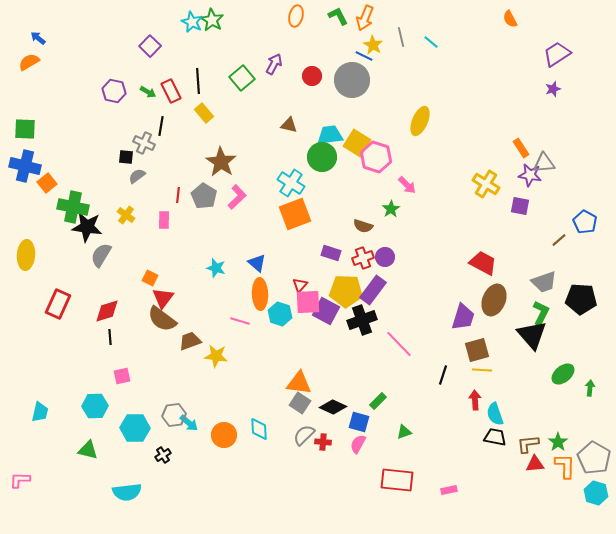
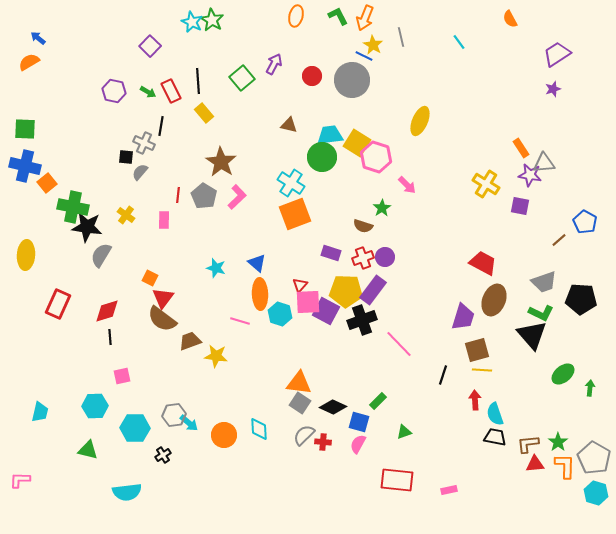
cyan line at (431, 42): moved 28 px right; rotated 14 degrees clockwise
gray semicircle at (137, 176): moved 3 px right, 4 px up; rotated 12 degrees counterclockwise
green star at (391, 209): moved 9 px left, 1 px up
green L-shape at (541, 313): rotated 90 degrees clockwise
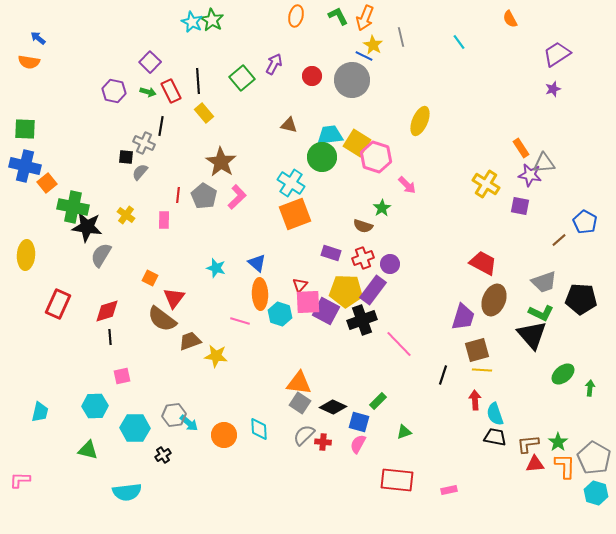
purple square at (150, 46): moved 16 px down
orange semicircle at (29, 62): rotated 140 degrees counterclockwise
green arrow at (148, 92): rotated 14 degrees counterclockwise
purple circle at (385, 257): moved 5 px right, 7 px down
red triangle at (163, 298): moved 11 px right
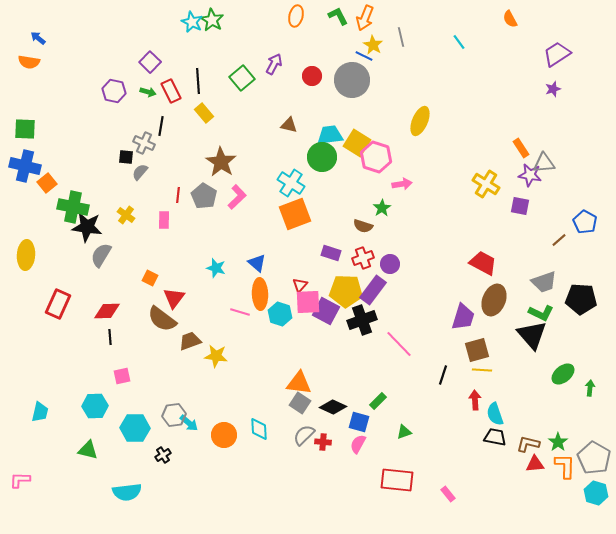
pink arrow at (407, 185): moved 5 px left, 1 px up; rotated 54 degrees counterclockwise
red diamond at (107, 311): rotated 16 degrees clockwise
pink line at (240, 321): moved 9 px up
brown L-shape at (528, 444): rotated 20 degrees clockwise
pink rectangle at (449, 490): moved 1 px left, 4 px down; rotated 63 degrees clockwise
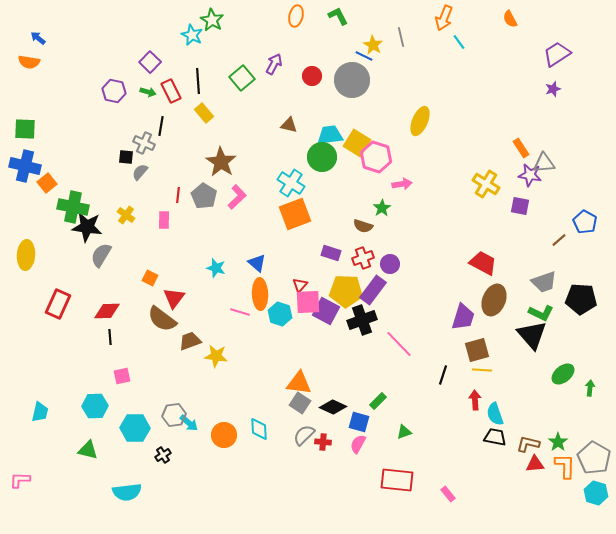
orange arrow at (365, 18): moved 79 px right
cyan star at (192, 22): moved 13 px down
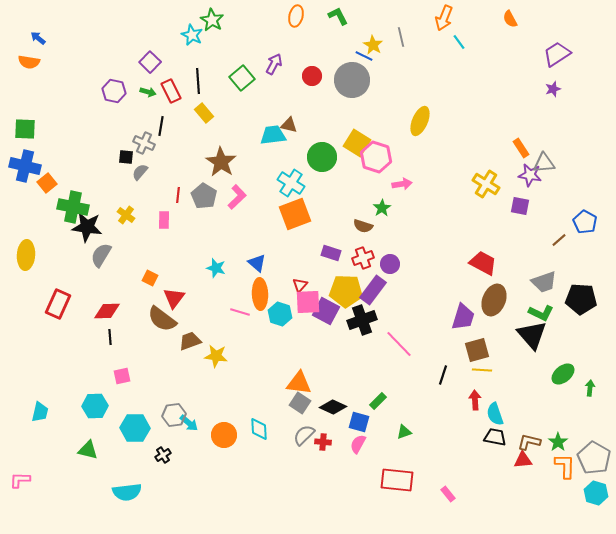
cyan trapezoid at (330, 135): moved 57 px left
brown L-shape at (528, 444): moved 1 px right, 2 px up
red triangle at (535, 464): moved 12 px left, 4 px up
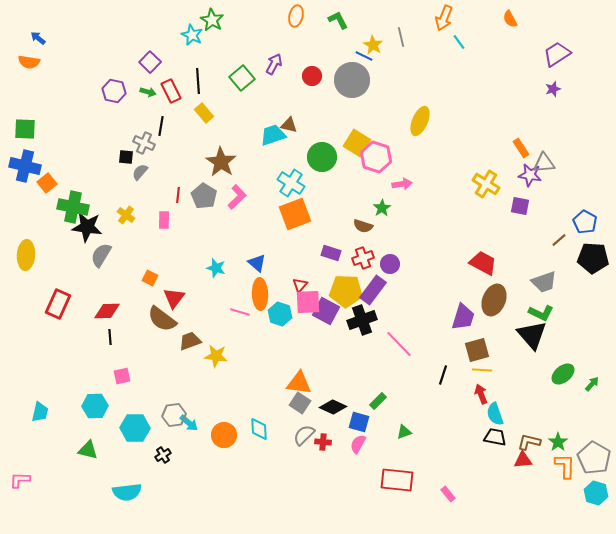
green L-shape at (338, 16): moved 4 px down
cyan trapezoid at (273, 135): rotated 12 degrees counterclockwise
black pentagon at (581, 299): moved 12 px right, 41 px up
green arrow at (590, 388): moved 2 px right, 4 px up; rotated 35 degrees clockwise
red arrow at (475, 400): moved 6 px right, 6 px up; rotated 18 degrees counterclockwise
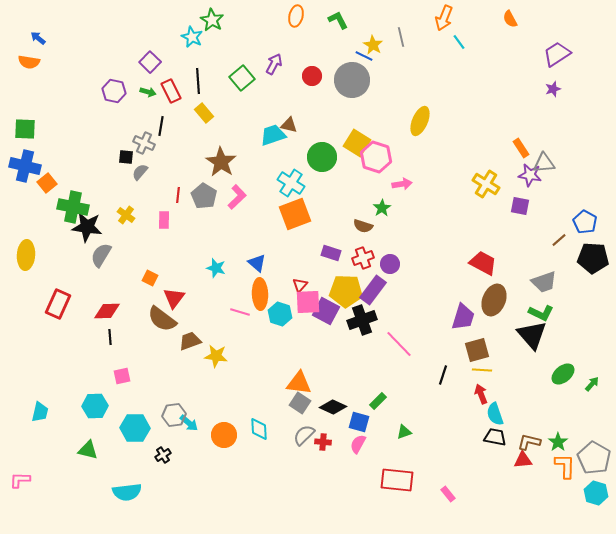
cyan star at (192, 35): moved 2 px down
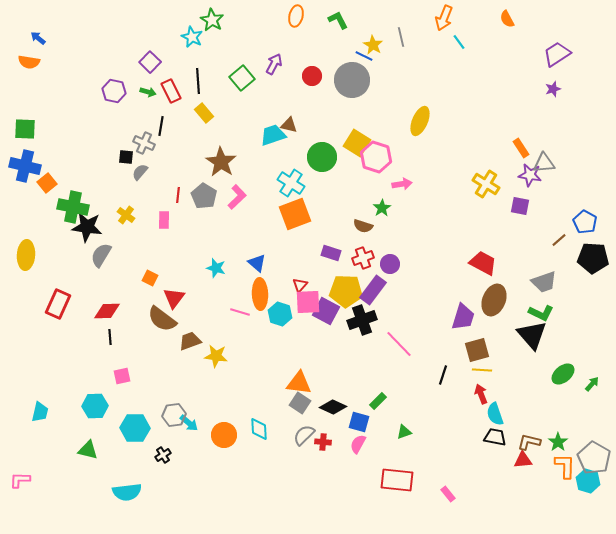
orange semicircle at (510, 19): moved 3 px left
cyan hexagon at (596, 493): moved 8 px left, 12 px up
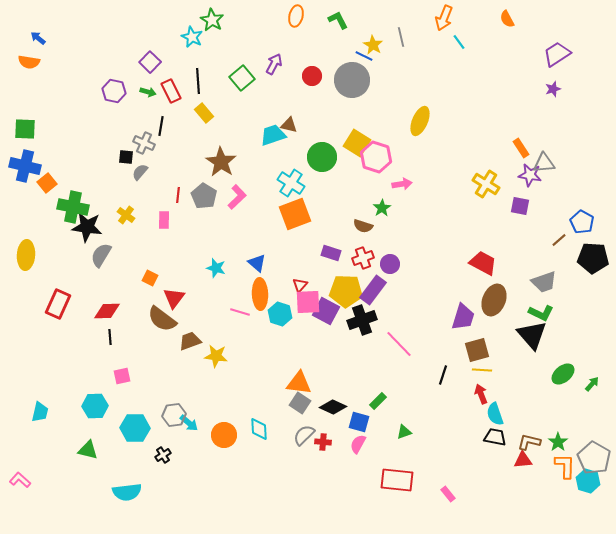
blue pentagon at (585, 222): moved 3 px left
pink L-shape at (20, 480): rotated 40 degrees clockwise
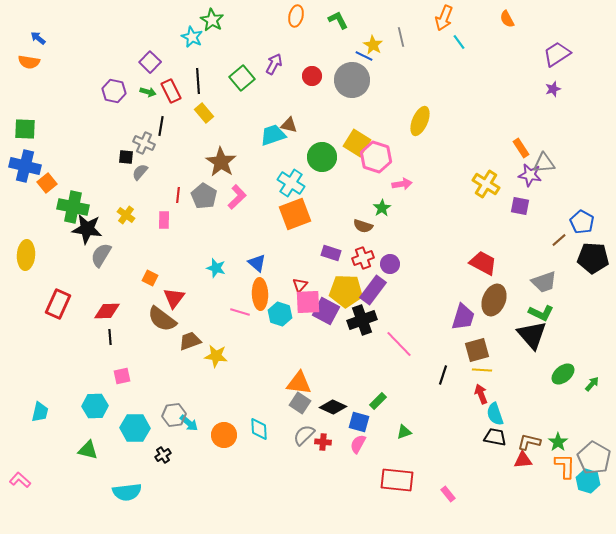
black star at (87, 227): moved 2 px down
